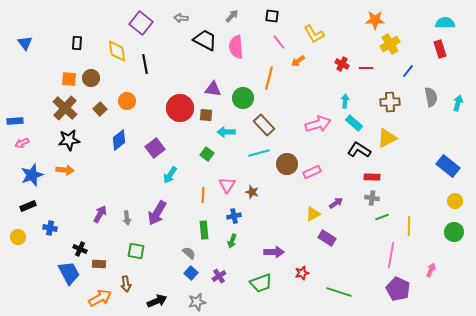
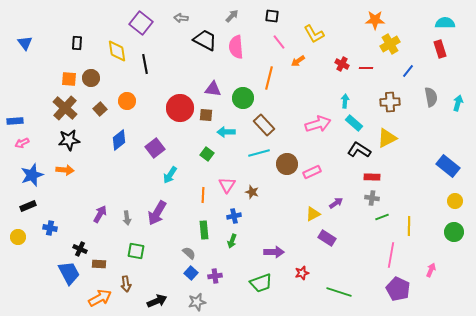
purple cross at (219, 276): moved 4 px left; rotated 24 degrees clockwise
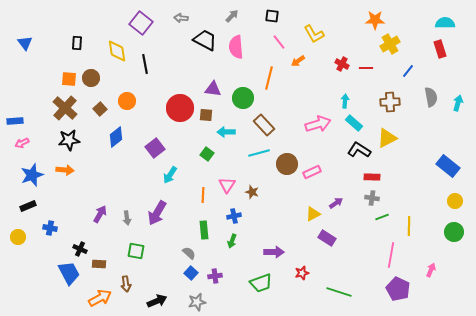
blue diamond at (119, 140): moved 3 px left, 3 px up
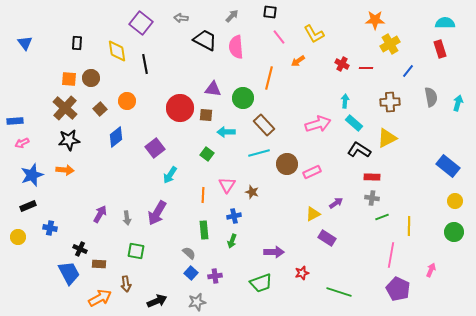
black square at (272, 16): moved 2 px left, 4 px up
pink line at (279, 42): moved 5 px up
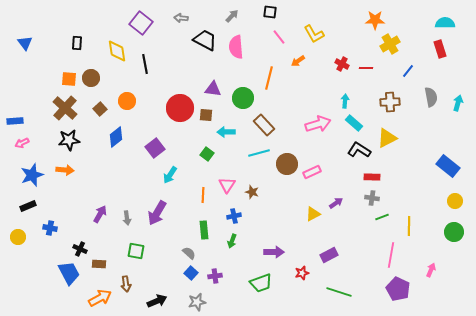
purple rectangle at (327, 238): moved 2 px right, 17 px down; rotated 60 degrees counterclockwise
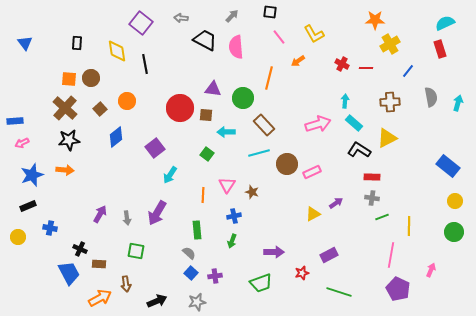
cyan semicircle at (445, 23): rotated 24 degrees counterclockwise
green rectangle at (204, 230): moved 7 px left
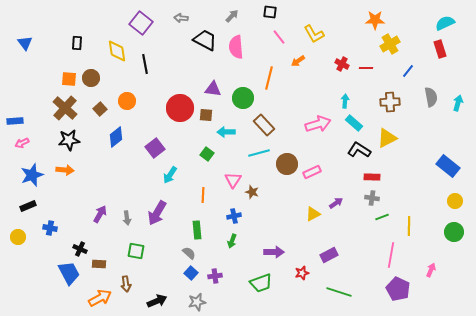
pink triangle at (227, 185): moved 6 px right, 5 px up
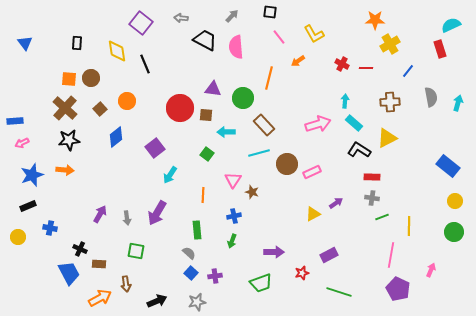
cyan semicircle at (445, 23): moved 6 px right, 2 px down
black line at (145, 64): rotated 12 degrees counterclockwise
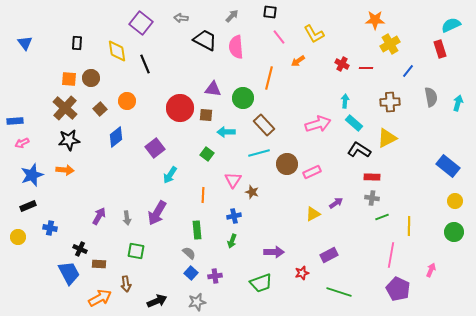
purple arrow at (100, 214): moved 1 px left, 2 px down
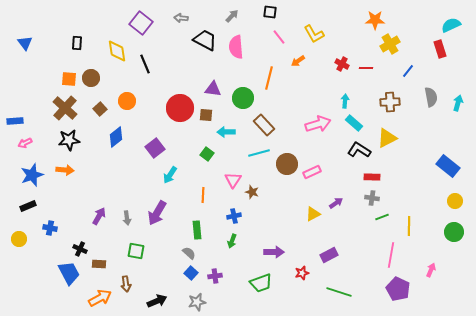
pink arrow at (22, 143): moved 3 px right
yellow circle at (18, 237): moved 1 px right, 2 px down
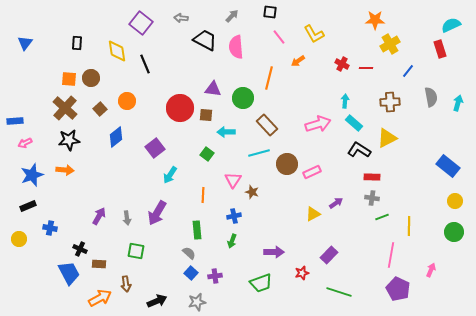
blue triangle at (25, 43): rotated 14 degrees clockwise
brown rectangle at (264, 125): moved 3 px right
purple rectangle at (329, 255): rotated 18 degrees counterclockwise
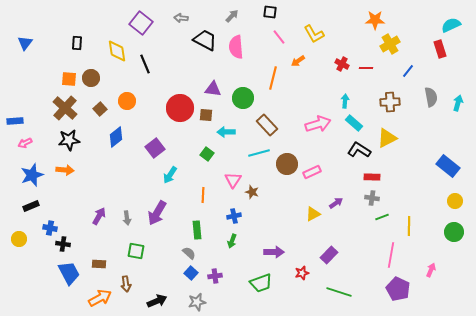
orange line at (269, 78): moved 4 px right
black rectangle at (28, 206): moved 3 px right
black cross at (80, 249): moved 17 px left, 5 px up; rotated 16 degrees counterclockwise
